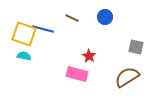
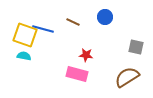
brown line: moved 1 px right, 4 px down
yellow square: moved 1 px right, 1 px down
red star: moved 3 px left, 1 px up; rotated 24 degrees counterclockwise
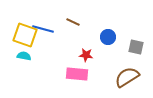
blue circle: moved 3 px right, 20 px down
pink rectangle: rotated 10 degrees counterclockwise
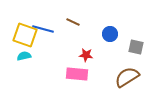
blue circle: moved 2 px right, 3 px up
cyan semicircle: rotated 24 degrees counterclockwise
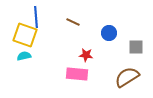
blue line: moved 7 px left, 12 px up; rotated 70 degrees clockwise
blue circle: moved 1 px left, 1 px up
gray square: rotated 14 degrees counterclockwise
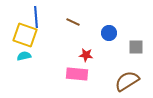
brown semicircle: moved 4 px down
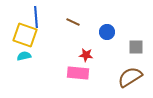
blue circle: moved 2 px left, 1 px up
pink rectangle: moved 1 px right, 1 px up
brown semicircle: moved 3 px right, 4 px up
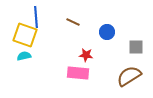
brown semicircle: moved 1 px left, 1 px up
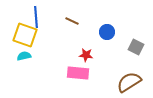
brown line: moved 1 px left, 1 px up
gray square: rotated 28 degrees clockwise
brown semicircle: moved 6 px down
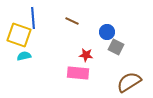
blue line: moved 3 px left, 1 px down
yellow square: moved 6 px left
gray square: moved 20 px left
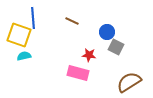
red star: moved 3 px right
pink rectangle: rotated 10 degrees clockwise
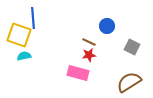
brown line: moved 17 px right, 21 px down
blue circle: moved 6 px up
gray square: moved 16 px right
red star: rotated 16 degrees counterclockwise
